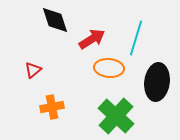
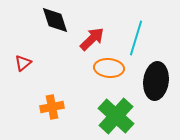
red arrow: rotated 12 degrees counterclockwise
red triangle: moved 10 px left, 7 px up
black ellipse: moved 1 px left, 1 px up
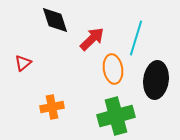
orange ellipse: moved 4 px right, 1 px down; rotated 76 degrees clockwise
black ellipse: moved 1 px up
green cross: rotated 33 degrees clockwise
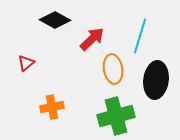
black diamond: rotated 44 degrees counterclockwise
cyan line: moved 4 px right, 2 px up
red triangle: moved 3 px right
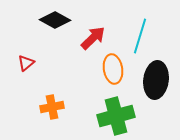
red arrow: moved 1 px right, 1 px up
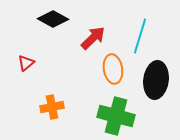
black diamond: moved 2 px left, 1 px up
green cross: rotated 30 degrees clockwise
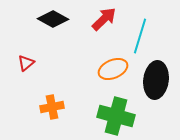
red arrow: moved 11 px right, 19 px up
orange ellipse: rotated 76 degrees clockwise
